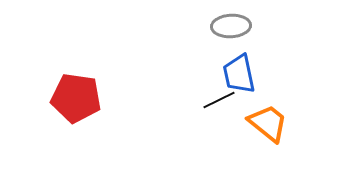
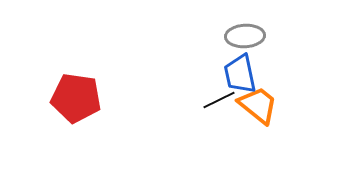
gray ellipse: moved 14 px right, 10 px down
blue trapezoid: moved 1 px right
orange trapezoid: moved 10 px left, 18 px up
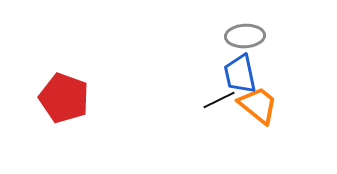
red pentagon: moved 12 px left; rotated 12 degrees clockwise
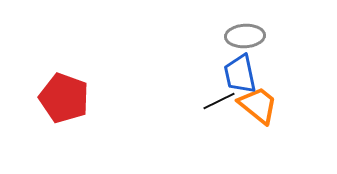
black line: moved 1 px down
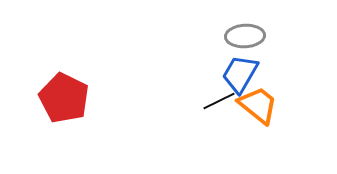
blue trapezoid: rotated 42 degrees clockwise
red pentagon: rotated 6 degrees clockwise
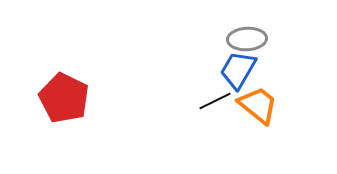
gray ellipse: moved 2 px right, 3 px down
blue trapezoid: moved 2 px left, 4 px up
black line: moved 4 px left
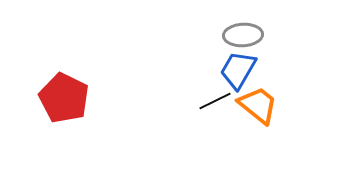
gray ellipse: moved 4 px left, 4 px up
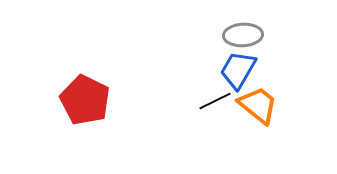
red pentagon: moved 21 px right, 2 px down
